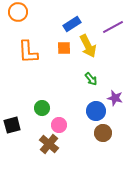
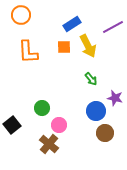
orange circle: moved 3 px right, 3 px down
orange square: moved 1 px up
black square: rotated 24 degrees counterclockwise
brown circle: moved 2 px right
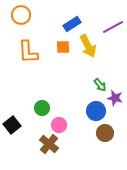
orange square: moved 1 px left
green arrow: moved 9 px right, 6 px down
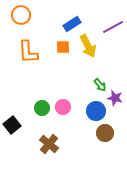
pink circle: moved 4 px right, 18 px up
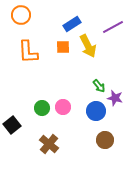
green arrow: moved 1 px left, 1 px down
brown circle: moved 7 px down
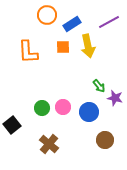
orange circle: moved 26 px right
purple line: moved 4 px left, 5 px up
yellow arrow: rotated 15 degrees clockwise
blue circle: moved 7 px left, 1 px down
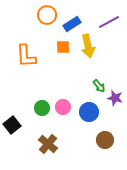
orange L-shape: moved 2 px left, 4 px down
brown cross: moved 1 px left
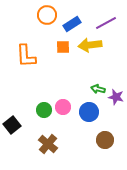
purple line: moved 3 px left, 1 px down
yellow arrow: moved 2 px right, 1 px up; rotated 95 degrees clockwise
green arrow: moved 1 px left, 3 px down; rotated 144 degrees clockwise
purple star: moved 1 px right, 1 px up
green circle: moved 2 px right, 2 px down
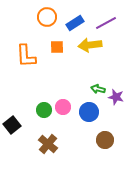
orange circle: moved 2 px down
blue rectangle: moved 3 px right, 1 px up
orange square: moved 6 px left
